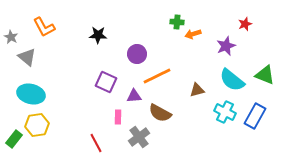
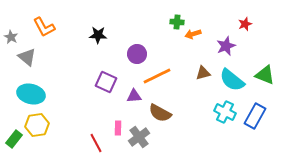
brown triangle: moved 6 px right, 17 px up
pink rectangle: moved 11 px down
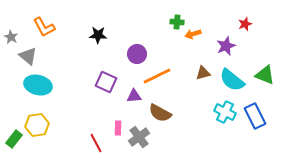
gray triangle: moved 1 px right, 1 px up
cyan ellipse: moved 7 px right, 9 px up
blue rectangle: rotated 55 degrees counterclockwise
